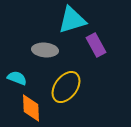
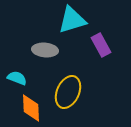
purple rectangle: moved 5 px right
yellow ellipse: moved 2 px right, 5 px down; rotated 12 degrees counterclockwise
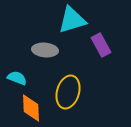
yellow ellipse: rotated 8 degrees counterclockwise
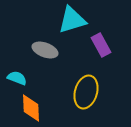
gray ellipse: rotated 15 degrees clockwise
yellow ellipse: moved 18 px right
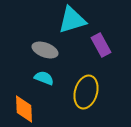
cyan semicircle: moved 27 px right
orange diamond: moved 7 px left, 1 px down
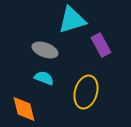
orange diamond: rotated 12 degrees counterclockwise
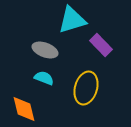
purple rectangle: rotated 15 degrees counterclockwise
yellow ellipse: moved 4 px up
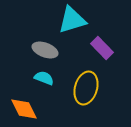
purple rectangle: moved 1 px right, 3 px down
orange diamond: rotated 12 degrees counterclockwise
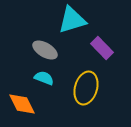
gray ellipse: rotated 10 degrees clockwise
orange diamond: moved 2 px left, 5 px up
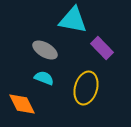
cyan triangle: moved 1 px right; rotated 28 degrees clockwise
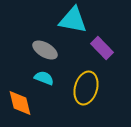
orange diamond: moved 2 px left, 1 px up; rotated 12 degrees clockwise
